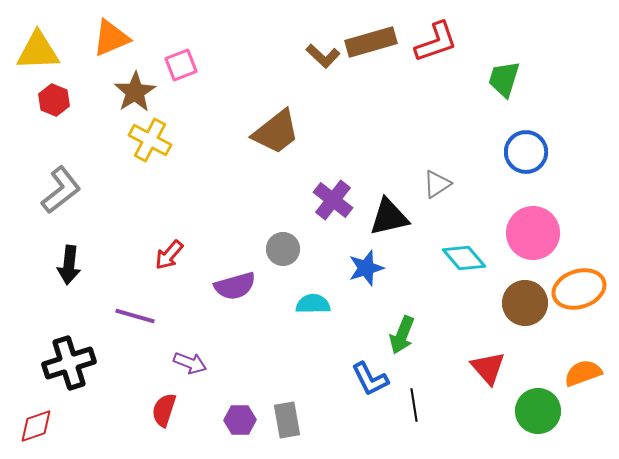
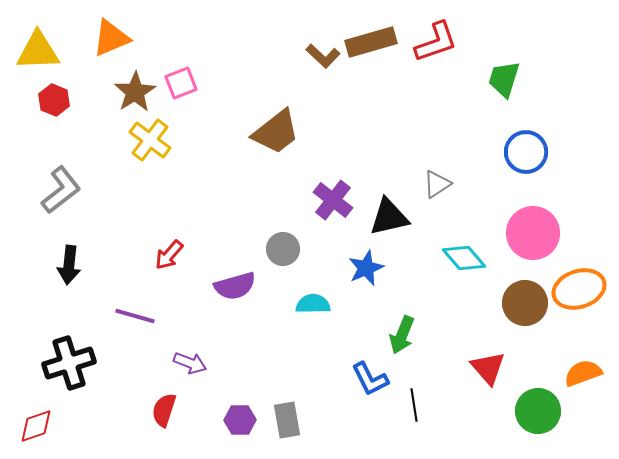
pink square: moved 18 px down
yellow cross: rotated 9 degrees clockwise
blue star: rotated 6 degrees counterclockwise
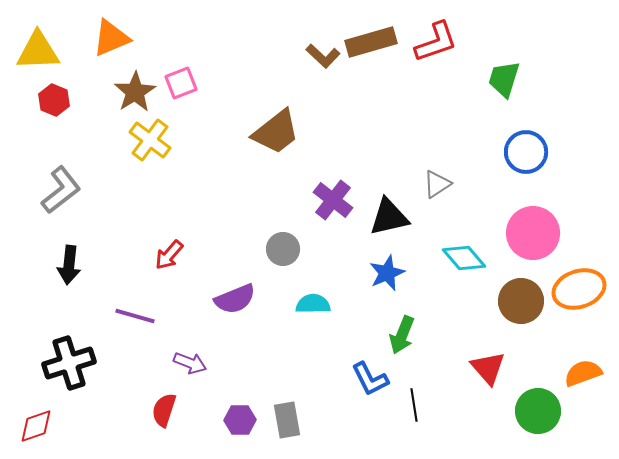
blue star: moved 21 px right, 5 px down
purple semicircle: moved 13 px down; rotated 6 degrees counterclockwise
brown circle: moved 4 px left, 2 px up
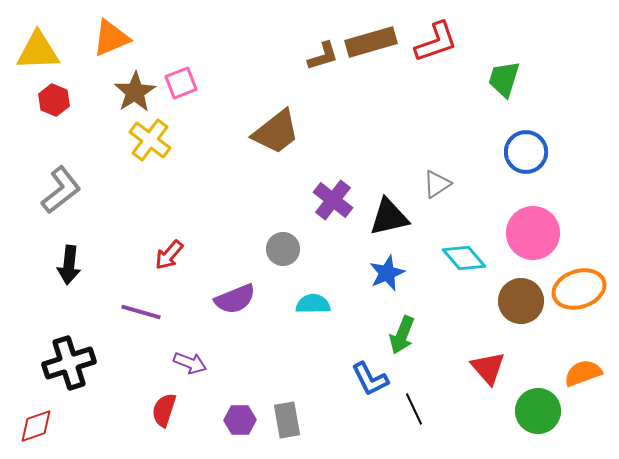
brown L-shape: rotated 60 degrees counterclockwise
purple line: moved 6 px right, 4 px up
black line: moved 4 px down; rotated 16 degrees counterclockwise
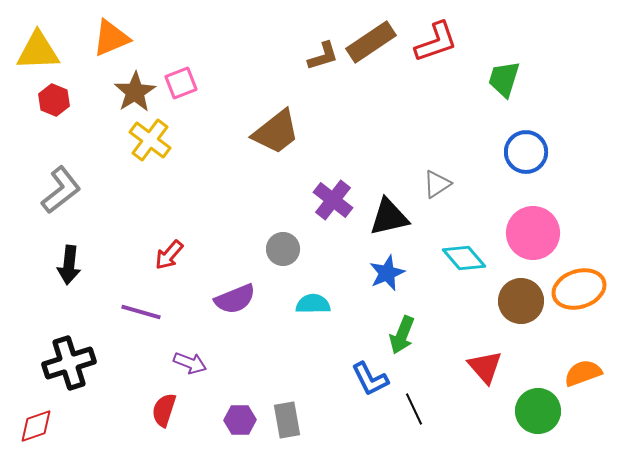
brown rectangle: rotated 18 degrees counterclockwise
red triangle: moved 3 px left, 1 px up
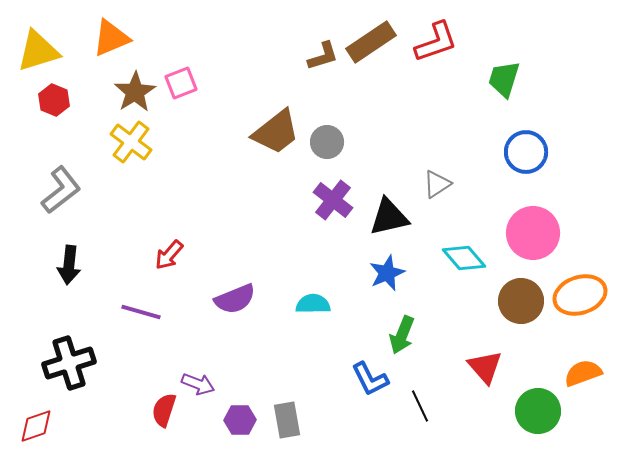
yellow triangle: rotated 15 degrees counterclockwise
yellow cross: moved 19 px left, 2 px down
gray circle: moved 44 px right, 107 px up
orange ellipse: moved 1 px right, 6 px down
purple arrow: moved 8 px right, 21 px down
black line: moved 6 px right, 3 px up
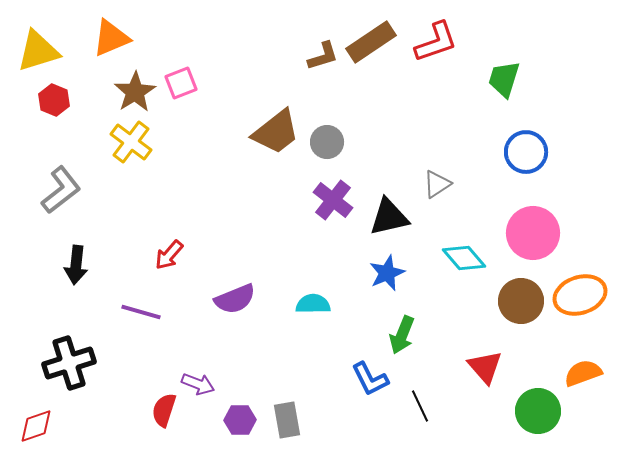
black arrow: moved 7 px right
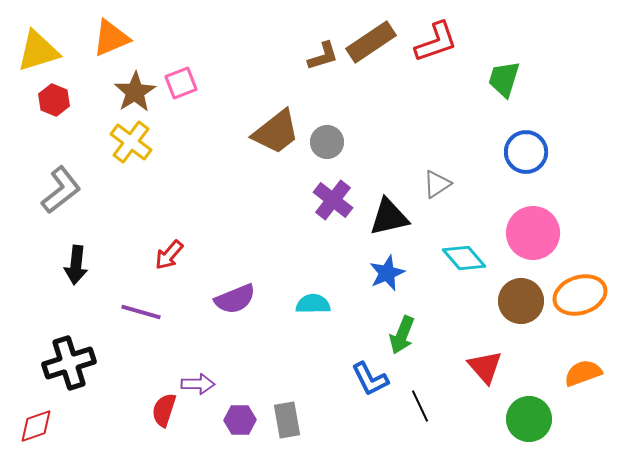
purple arrow: rotated 20 degrees counterclockwise
green circle: moved 9 px left, 8 px down
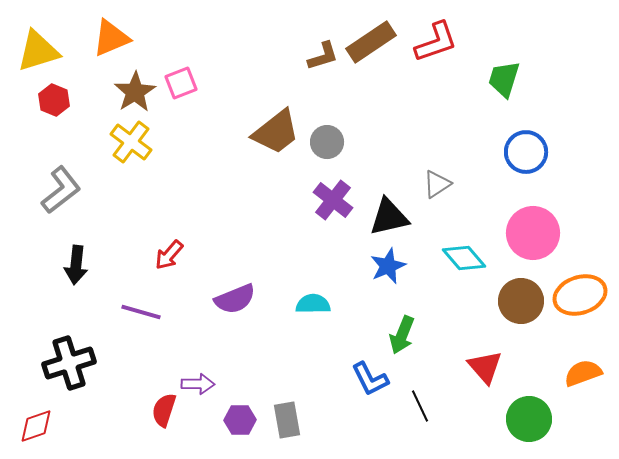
blue star: moved 1 px right, 7 px up
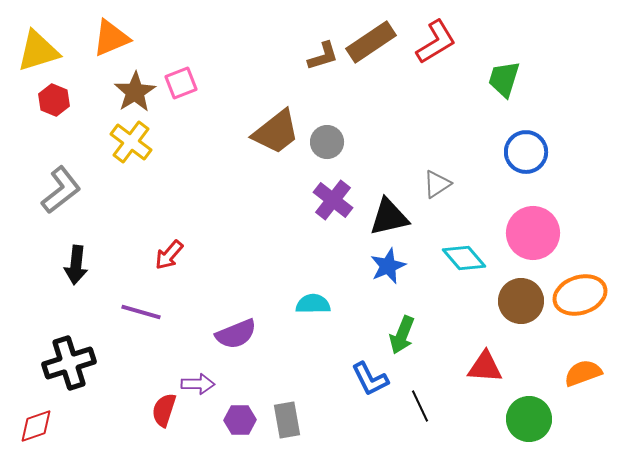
red L-shape: rotated 12 degrees counterclockwise
purple semicircle: moved 1 px right, 35 px down
red triangle: rotated 45 degrees counterclockwise
